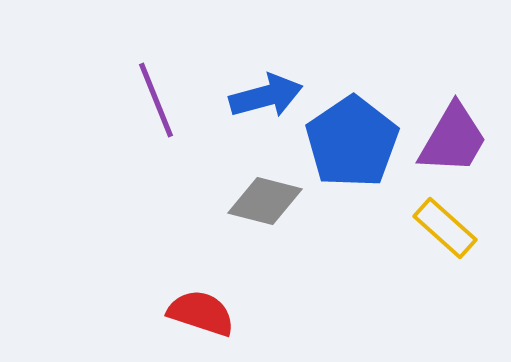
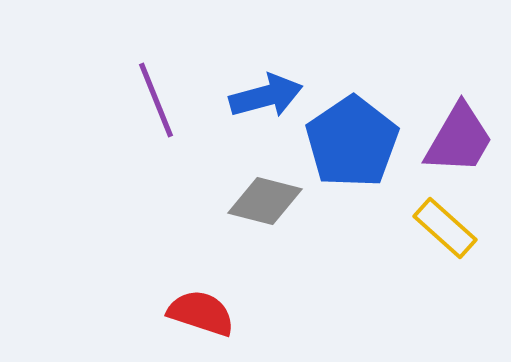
purple trapezoid: moved 6 px right
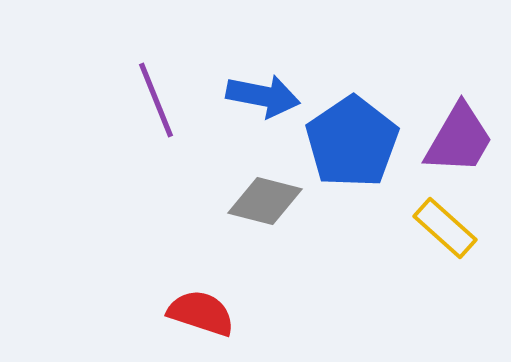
blue arrow: moved 3 px left; rotated 26 degrees clockwise
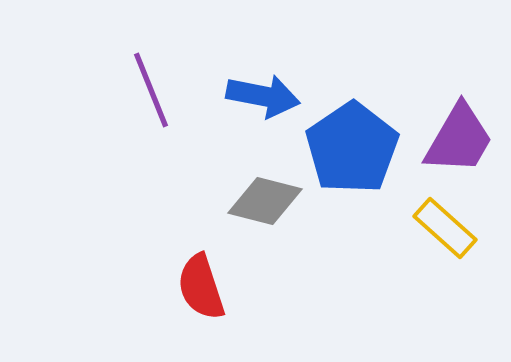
purple line: moved 5 px left, 10 px up
blue pentagon: moved 6 px down
red semicircle: moved 26 px up; rotated 126 degrees counterclockwise
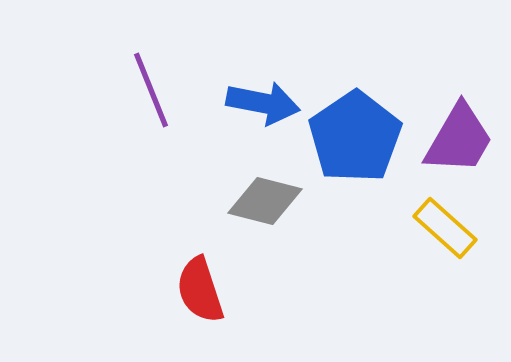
blue arrow: moved 7 px down
blue pentagon: moved 3 px right, 11 px up
red semicircle: moved 1 px left, 3 px down
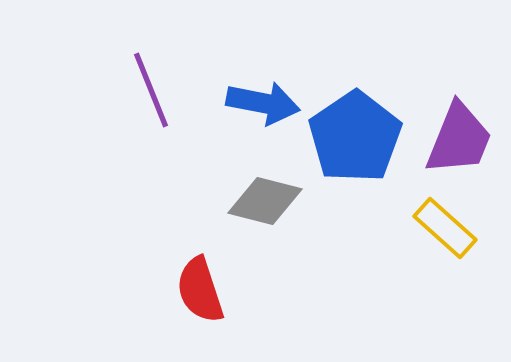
purple trapezoid: rotated 8 degrees counterclockwise
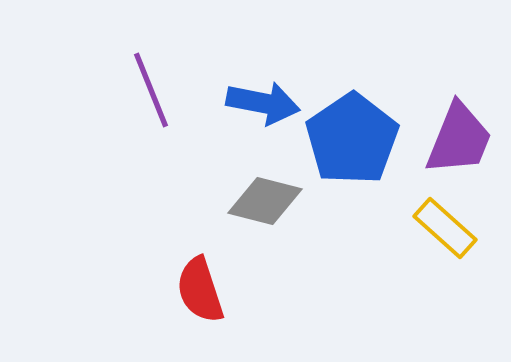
blue pentagon: moved 3 px left, 2 px down
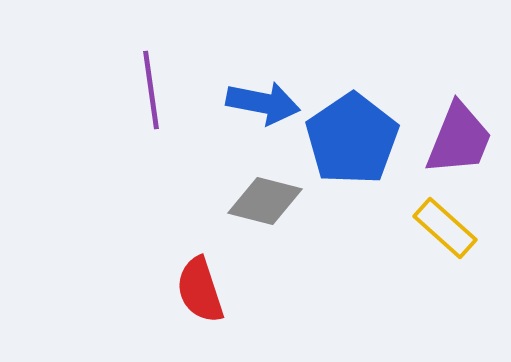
purple line: rotated 14 degrees clockwise
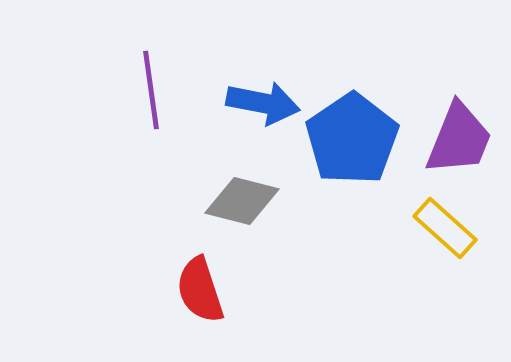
gray diamond: moved 23 px left
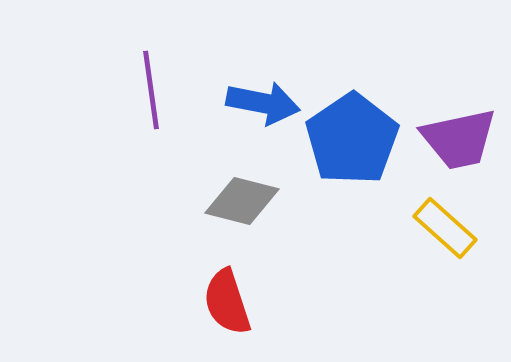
purple trapezoid: rotated 56 degrees clockwise
red semicircle: moved 27 px right, 12 px down
